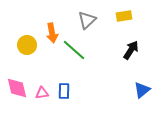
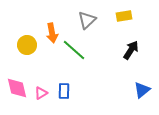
pink triangle: moved 1 px left; rotated 24 degrees counterclockwise
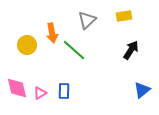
pink triangle: moved 1 px left
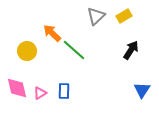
yellow rectangle: rotated 21 degrees counterclockwise
gray triangle: moved 9 px right, 4 px up
orange arrow: rotated 144 degrees clockwise
yellow circle: moved 6 px down
blue triangle: rotated 18 degrees counterclockwise
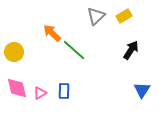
yellow circle: moved 13 px left, 1 px down
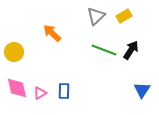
green line: moved 30 px right; rotated 20 degrees counterclockwise
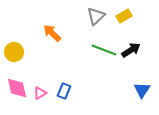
black arrow: rotated 24 degrees clockwise
blue rectangle: rotated 21 degrees clockwise
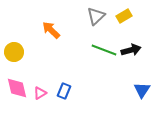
orange arrow: moved 1 px left, 3 px up
black arrow: rotated 18 degrees clockwise
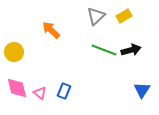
pink triangle: rotated 48 degrees counterclockwise
